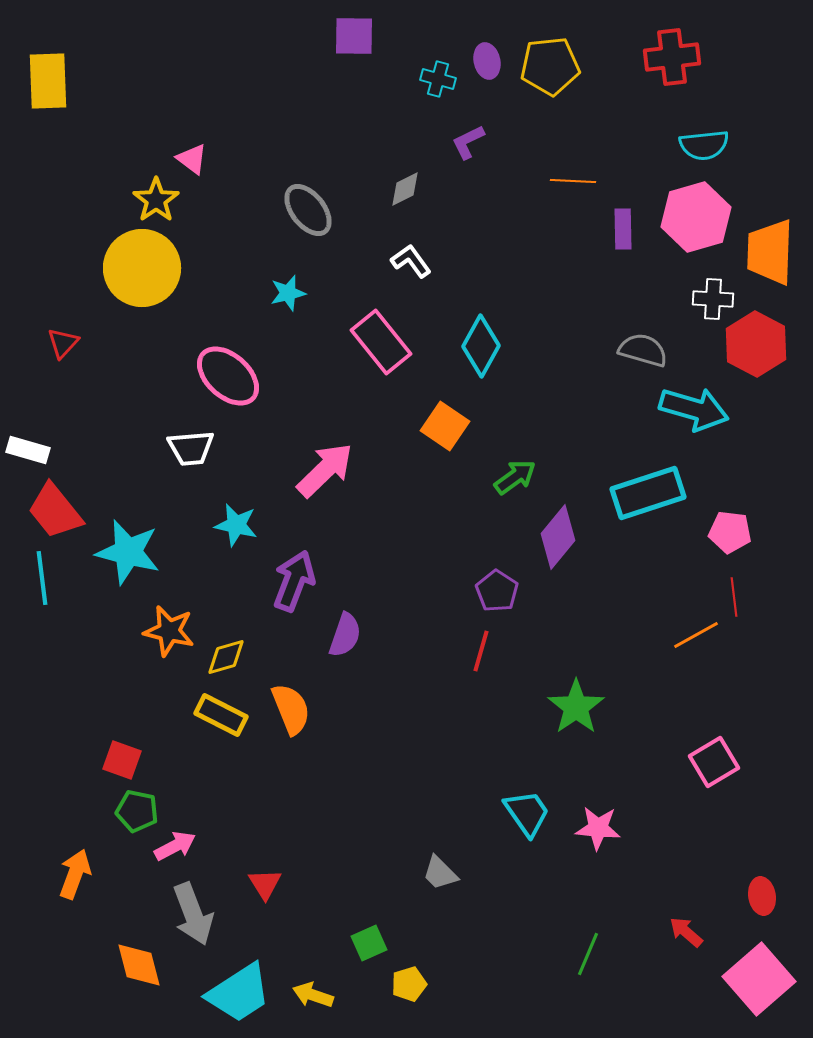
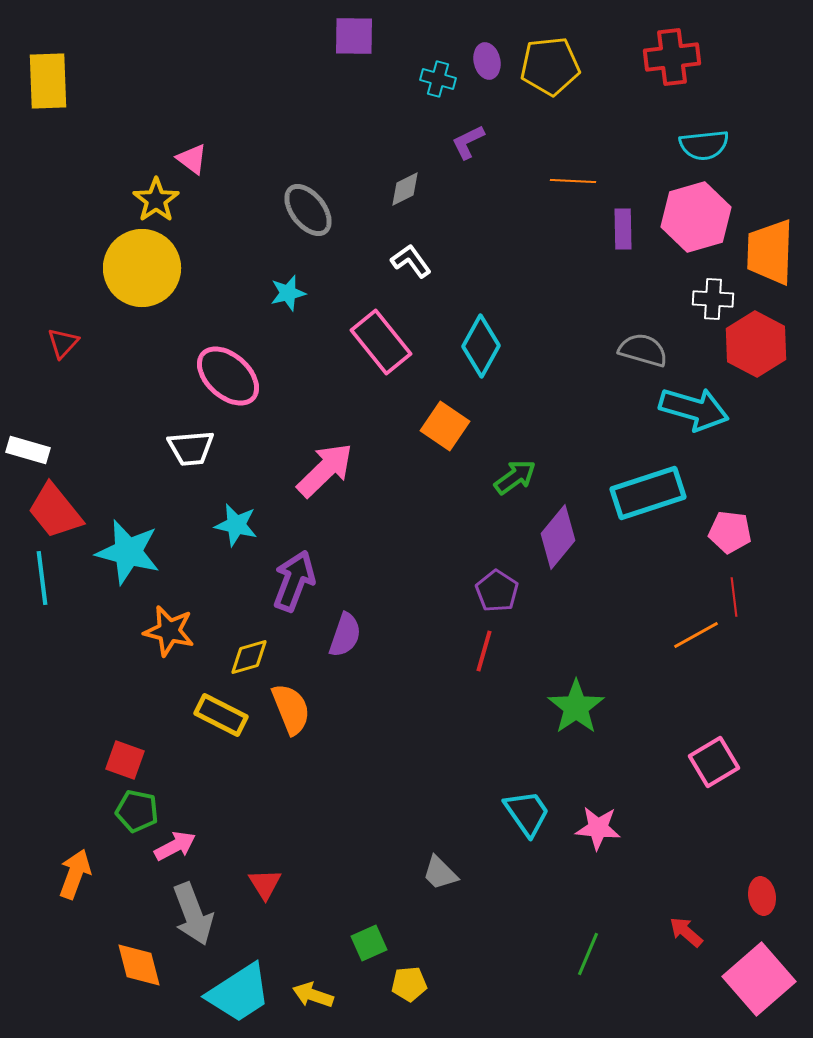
red line at (481, 651): moved 3 px right
yellow diamond at (226, 657): moved 23 px right
red square at (122, 760): moved 3 px right
yellow pentagon at (409, 984): rotated 12 degrees clockwise
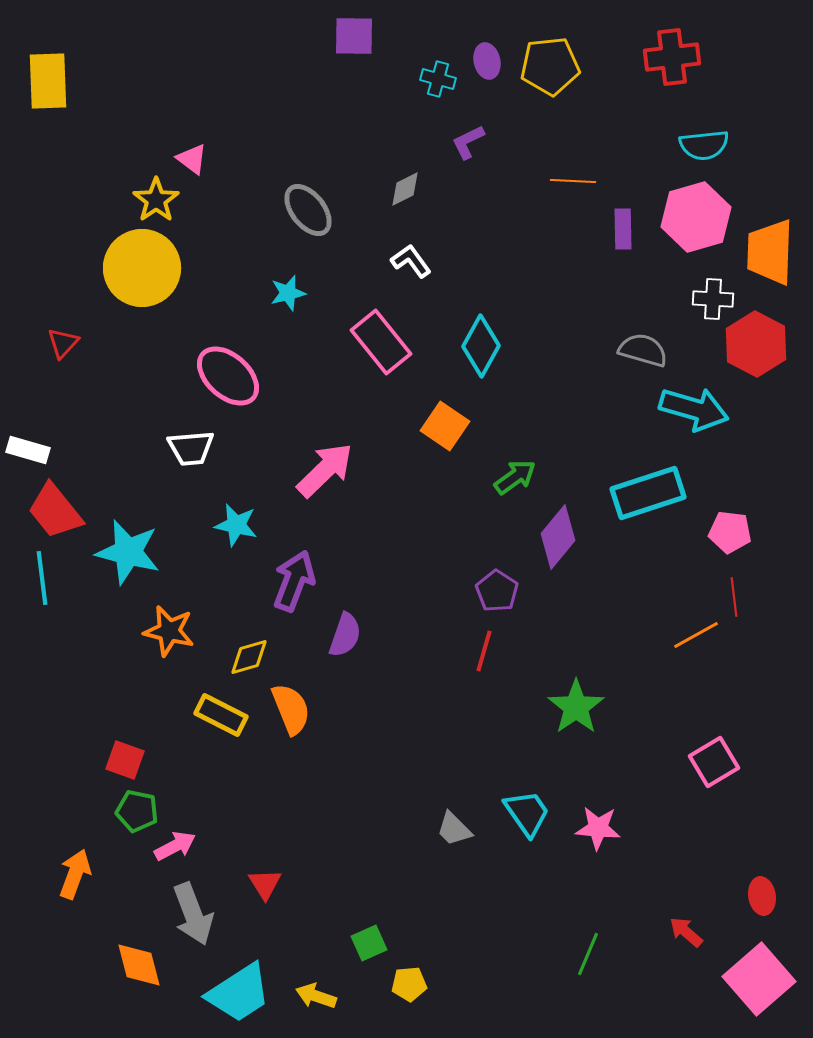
gray trapezoid at (440, 873): moved 14 px right, 44 px up
yellow arrow at (313, 995): moved 3 px right, 1 px down
